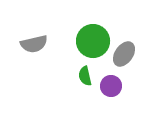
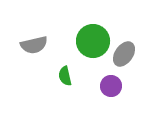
gray semicircle: moved 1 px down
green semicircle: moved 20 px left
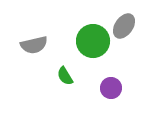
gray ellipse: moved 28 px up
green semicircle: rotated 18 degrees counterclockwise
purple circle: moved 2 px down
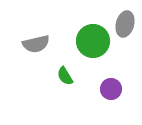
gray ellipse: moved 1 px right, 2 px up; rotated 20 degrees counterclockwise
gray semicircle: moved 2 px right, 1 px up
purple circle: moved 1 px down
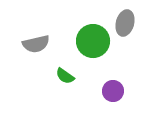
gray ellipse: moved 1 px up
green semicircle: rotated 24 degrees counterclockwise
purple circle: moved 2 px right, 2 px down
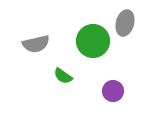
green semicircle: moved 2 px left
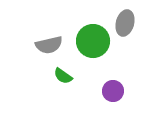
gray semicircle: moved 13 px right, 1 px down
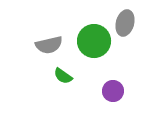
green circle: moved 1 px right
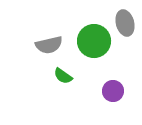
gray ellipse: rotated 30 degrees counterclockwise
